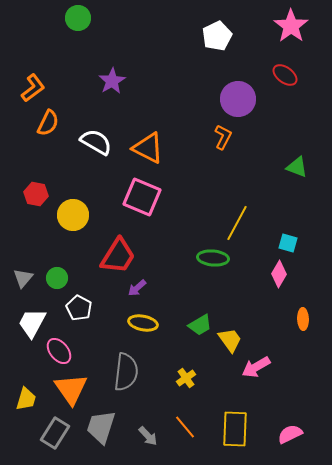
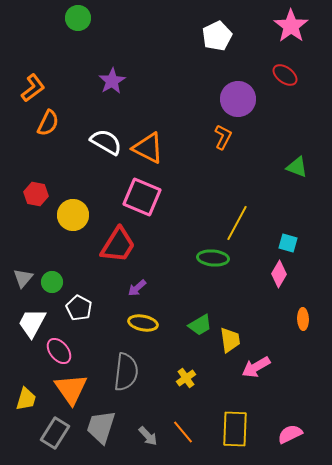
white semicircle at (96, 142): moved 10 px right
red trapezoid at (118, 256): moved 11 px up
green circle at (57, 278): moved 5 px left, 4 px down
yellow trapezoid at (230, 340): rotated 28 degrees clockwise
orange line at (185, 427): moved 2 px left, 5 px down
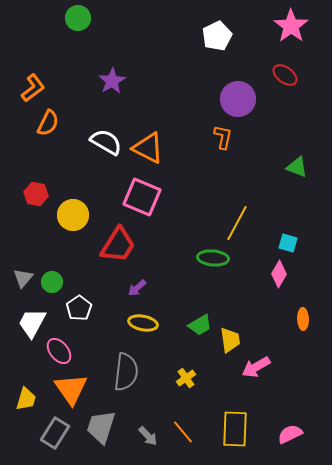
orange L-shape at (223, 137): rotated 15 degrees counterclockwise
white pentagon at (79, 308): rotated 10 degrees clockwise
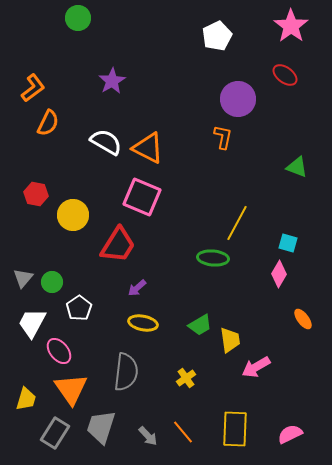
orange ellipse at (303, 319): rotated 35 degrees counterclockwise
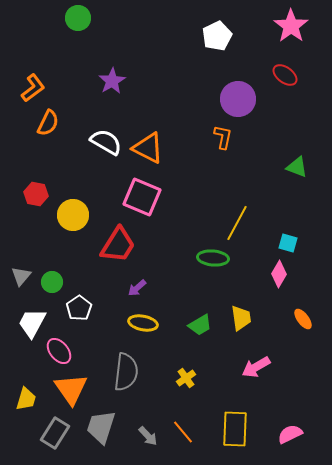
gray triangle at (23, 278): moved 2 px left, 2 px up
yellow trapezoid at (230, 340): moved 11 px right, 22 px up
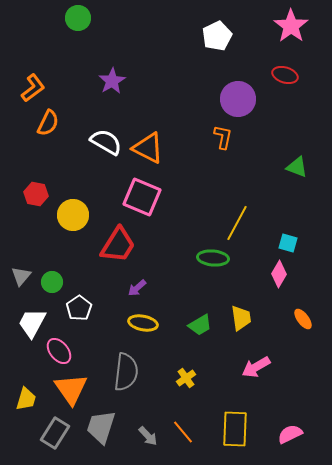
red ellipse at (285, 75): rotated 20 degrees counterclockwise
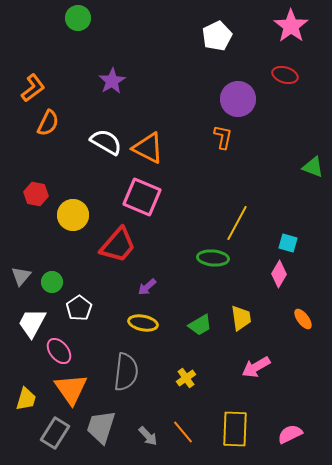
green triangle at (297, 167): moved 16 px right
red trapezoid at (118, 245): rotated 9 degrees clockwise
purple arrow at (137, 288): moved 10 px right, 1 px up
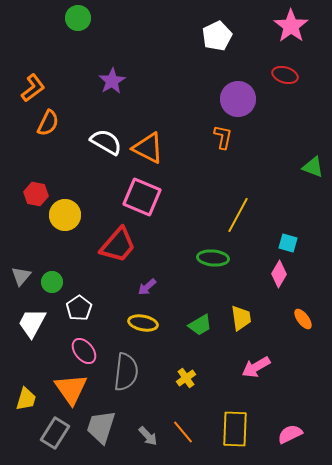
yellow circle at (73, 215): moved 8 px left
yellow line at (237, 223): moved 1 px right, 8 px up
pink ellipse at (59, 351): moved 25 px right
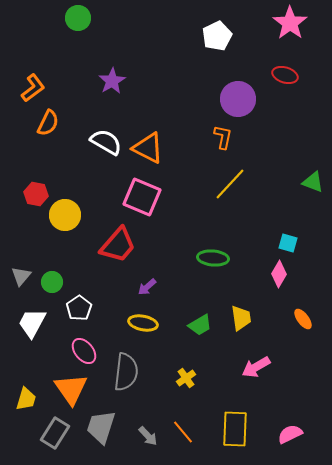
pink star at (291, 26): moved 1 px left, 3 px up
green triangle at (313, 167): moved 15 px down
yellow line at (238, 215): moved 8 px left, 31 px up; rotated 15 degrees clockwise
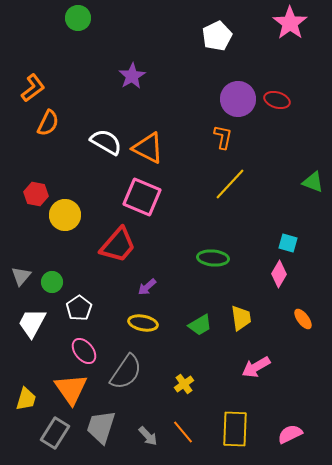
red ellipse at (285, 75): moved 8 px left, 25 px down
purple star at (112, 81): moved 20 px right, 5 px up
gray semicircle at (126, 372): rotated 27 degrees clockwise
yellow cross at (186, 378): moved 2 px left, 6 px down
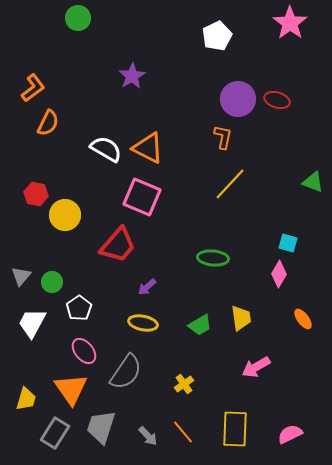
white semicircle at (106, 142): moved 7 px down
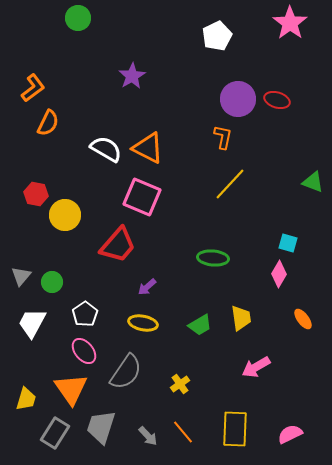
white pentagon at (79, 308): moved 6 px right, 6 px down
yellow cross at (184, 384): moved 4 px left
